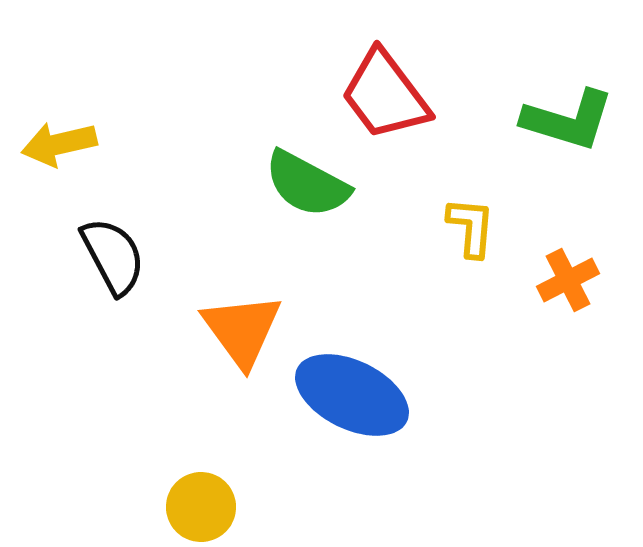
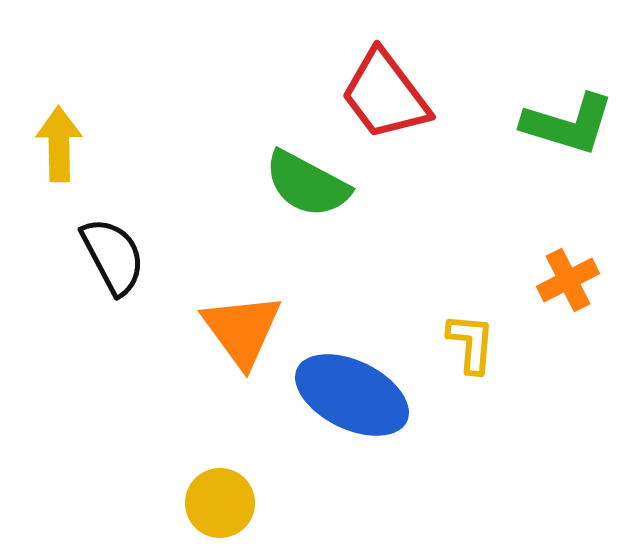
green L-shape: moved 4 px down
yellow arrow: rotated 102 degrees clockwise
yellow L-shape: moved 116 px down
yellow circle: moved 19 px right, 4 px up
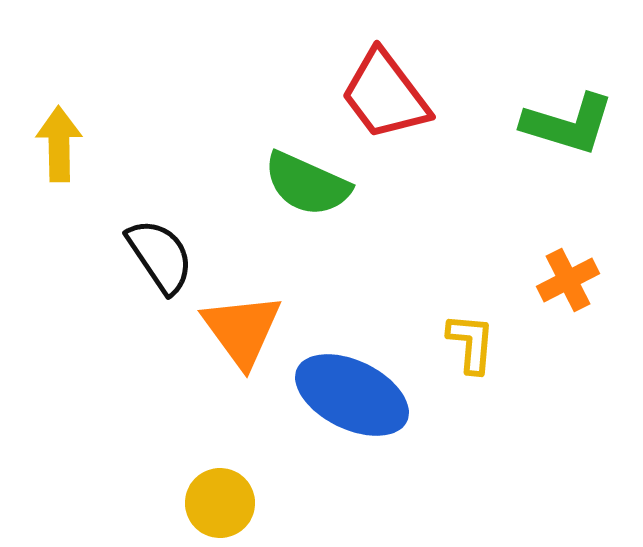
green semicircle: rotated 4 degrees counterclockwise
black semicircle: moved 47 px right; rotated 6 degrees counterclockwise
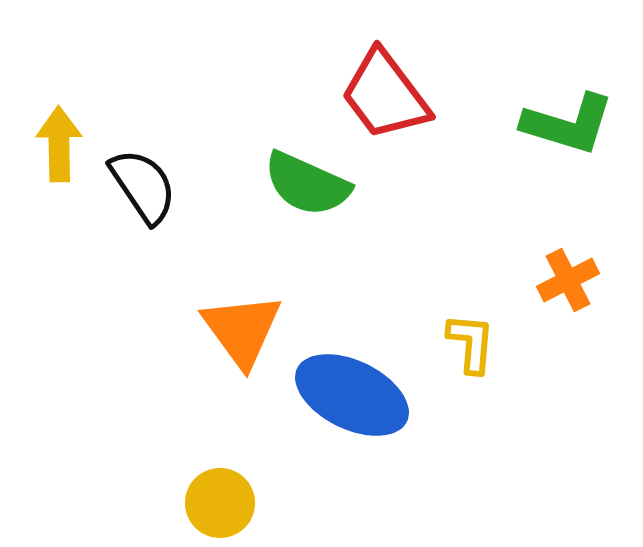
black semicircle: moved 17 px left, 70 px up
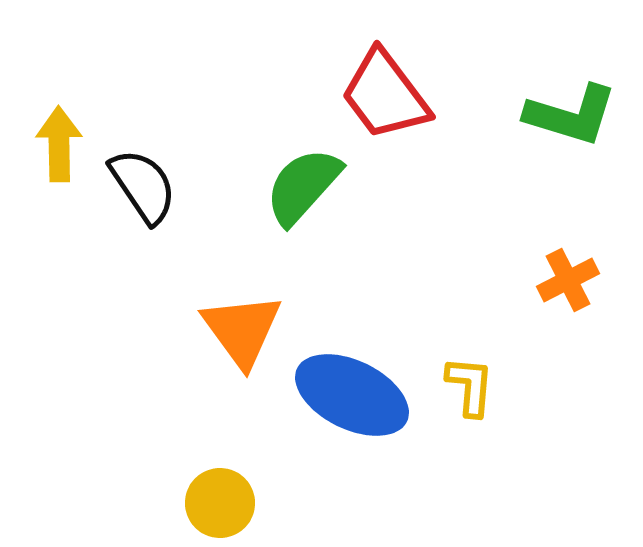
green L-shape: moved 3 px right, 9 px up
green semicircle: moved 4 px left, 2 px down; rotated 108 degrees clockwise
yellow L-shape: moved 1 px left, 43 px down
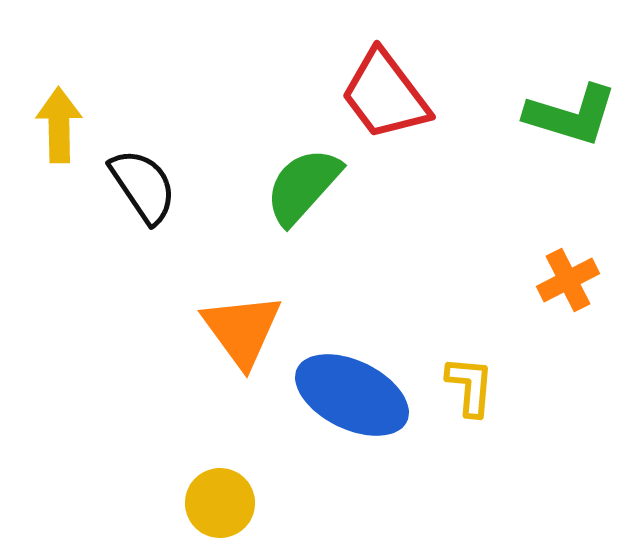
yellow arrow: moved 19 px up
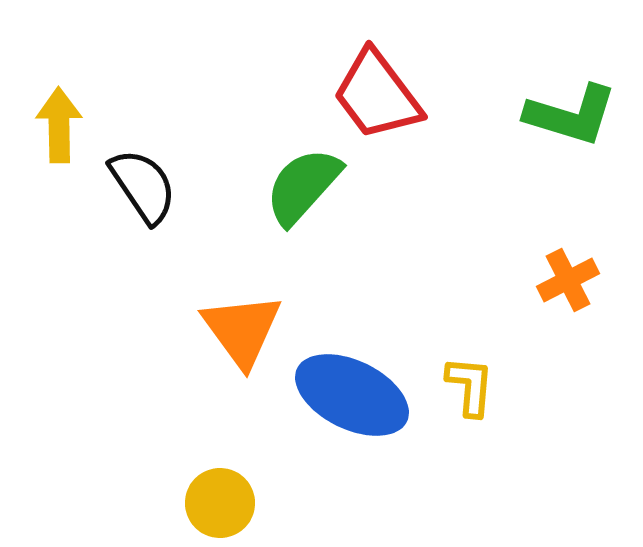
red trapezoid: moved 8 px left
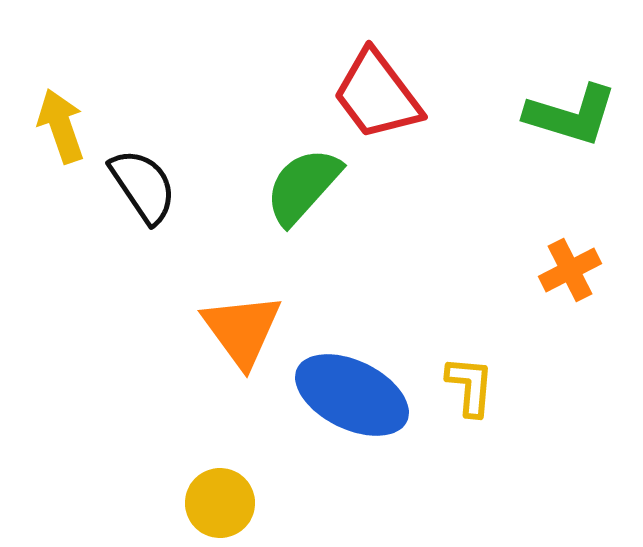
yellow arrow: moved 2 px right, 1 px down; rotated 18 degrees counterclockwise
orange cross: moved 2 px right, 10 px up
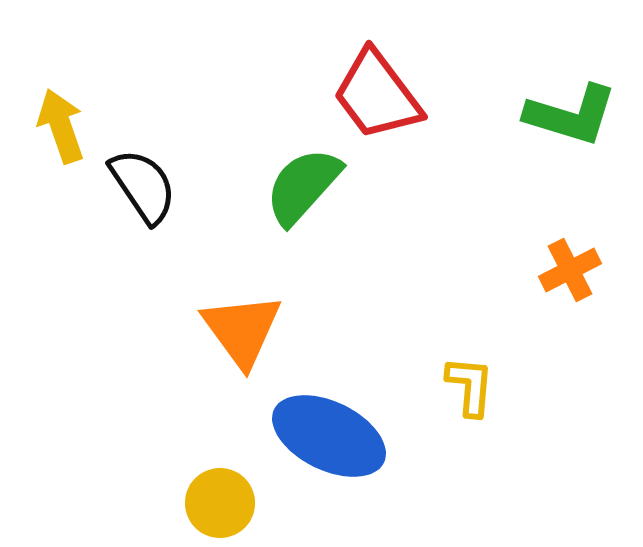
blue ellipse: moved 23 px left, 41 px down
